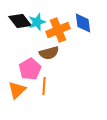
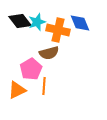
blue diamond: moved 3 px left; rotated 15 degrees counterclockwise
orange cross: rotated 35 degrees clockwise
pink pentagon: moved 1 px right
orange triangle: rotated 18 degrees clockwise
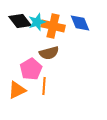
orange cross: moved 5 px left, 4 px up
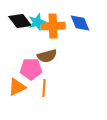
orange cross: rotated 15 degrees counterclockwise
brown semicircle: moved 2 px left, 3 px down
pink pentagon: rotated 30 degrees clockwise
orange line: moved 2 px down
orange triangle: moved 3 px up
